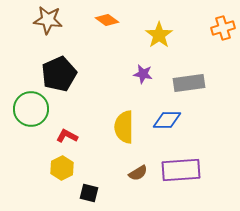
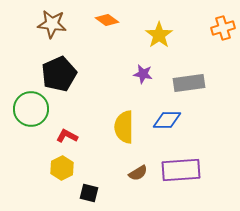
brown star: moved 4 px right, 4 px down
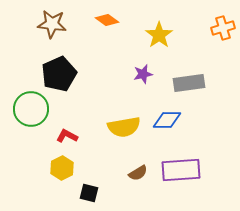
purple star: rotated 24 degrees counterclockwise
yellow semicircle: rotated 100 degrees counterclockwise
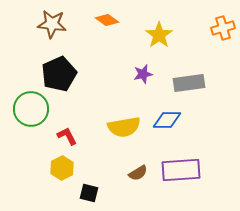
red L-shape: rotated 35 degrees clockwise
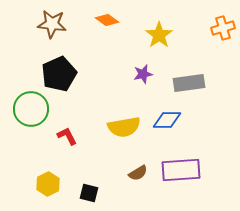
yellow hexagon: moved 14 px left, 16 px down
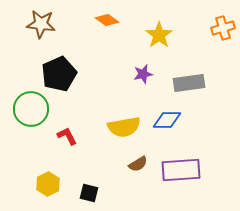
brown star: moved 11 px left
brown semicircle: moved 9 px up
